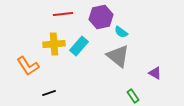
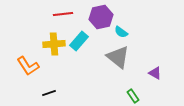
cyan rectangle: moved 5 px up
gray triangle: moved 1 px down
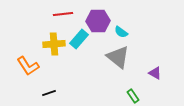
purple hexagon: moved 3 px left, 4 px down; rotated 10 degrees clockwise
cyan rectangle: moved 2 px up
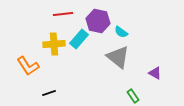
purple hexagon: rotated 15 degrees clockwise
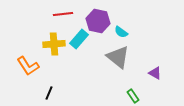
black line: rotated 48 degrees counterclockwise
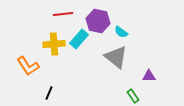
gray triangle: moved 2 px left
purple triangle: moved 6 px left, 3 px down; rotated 32 degrees counterclockwise
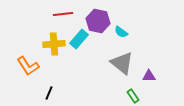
gray triangle: moved 6 px right, 6 px down
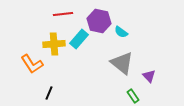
purple hexagon: moved 1 px right
orange L-shape: moved 4 px right, 2 px up
purple triangle: rotated 48 degrees clockwise
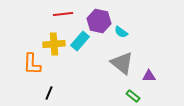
cyan rectangle: moved 1 px right, 2 px down
orange L-shape: rotated 35 degrees clockwise
purple triangle: rotated 48 degrees counterclockwise
green rectangle: rotated 16 degrees counterclockwise
